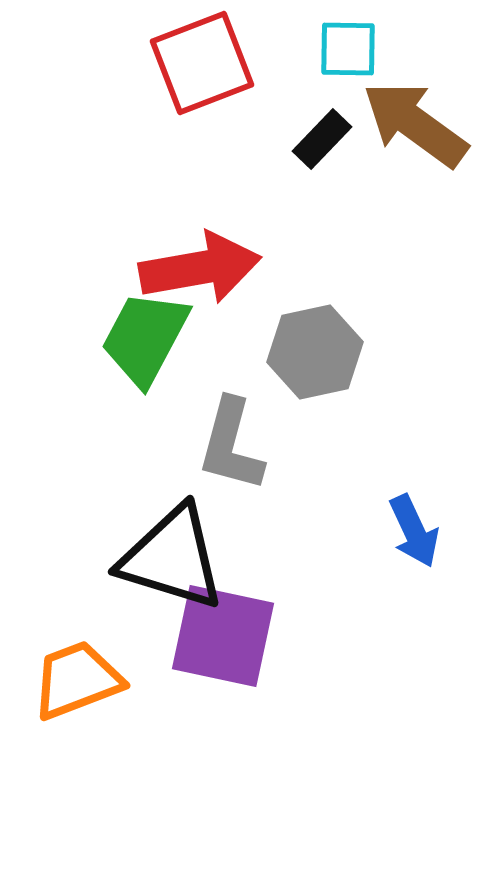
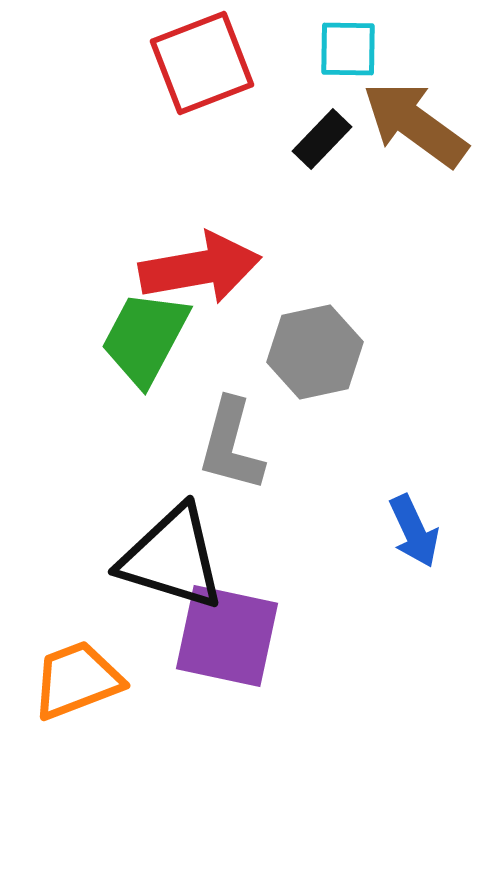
purple square: moved 4 px right
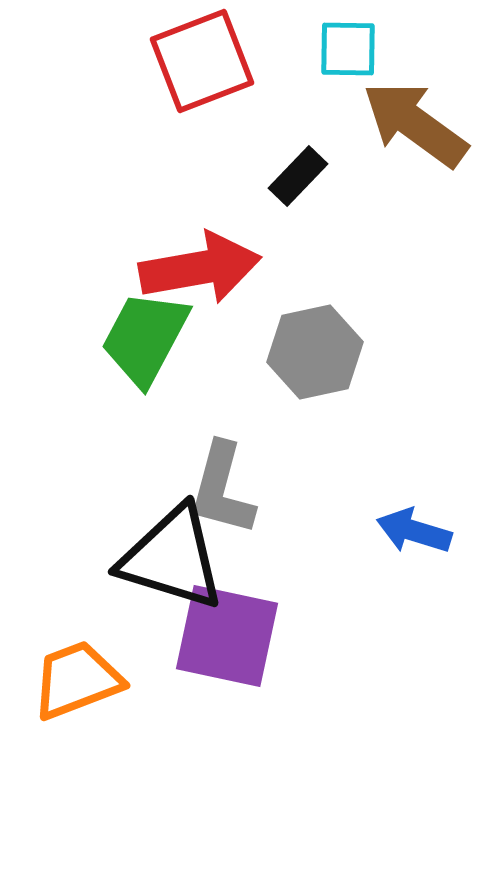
red square: moved 2 px up
black rectangle: moved 24 px left, 37 px down
gray L-shape: moved 9 px left, 44 px down
blue arrow: rotated 132 degrees clockwise
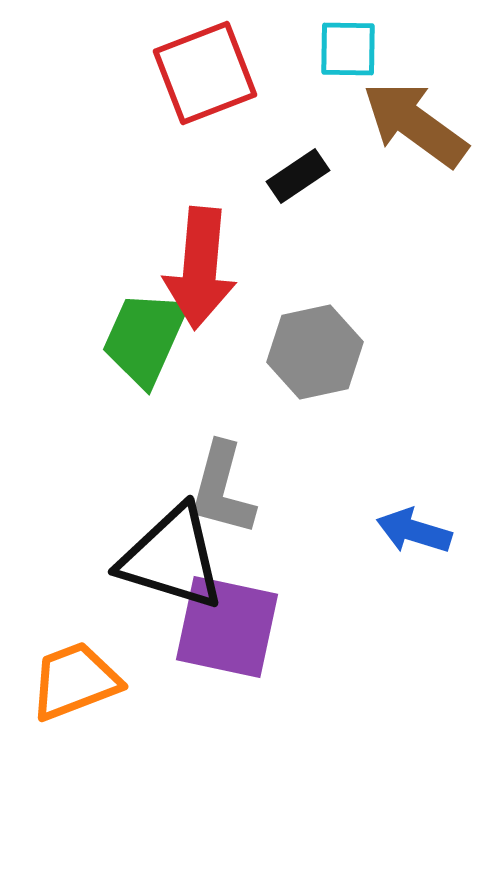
red square: moved 3 px right, 12 px down
black rectangle: rotated 12 degrees clockwise
red arrow: rotated 105 degrees clockwise
green trapezoid: rotated 4 degrees counterclockwise
purple square: moved 9 px up
orange trapezoid: moved 2 px left, 1 px down
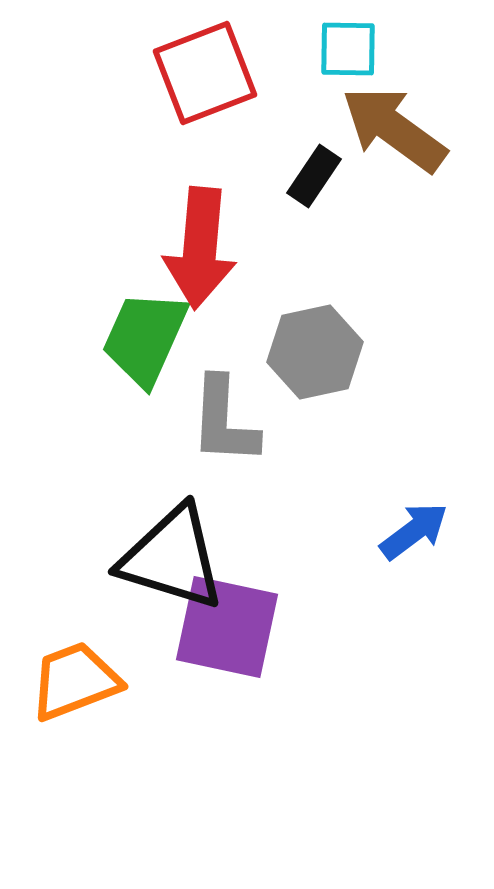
brown arrow: moved 21 px left, 5 px down
black rectangle: moved 16 px right; rotated 22 degrees counterclockwise
red arrow: moved 20 px up
gray L-shape: moved 2 px right, 68 px up; rotated 12 degrees counterclockwise
blue arrow: rotated 126 degrees clockwise
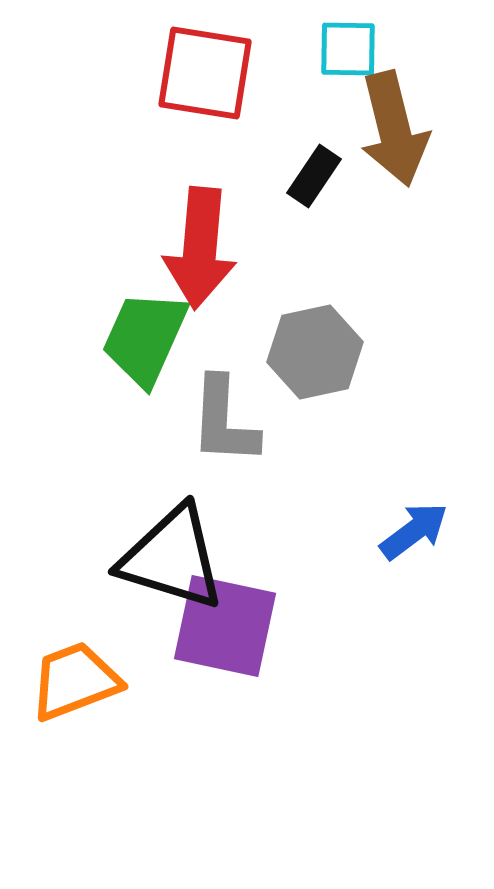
red square: rotated 30 degrees clockwise
brown arrow: rotated 140 degrees counterclockwise
purple square: moved 2 px left, 1 px up
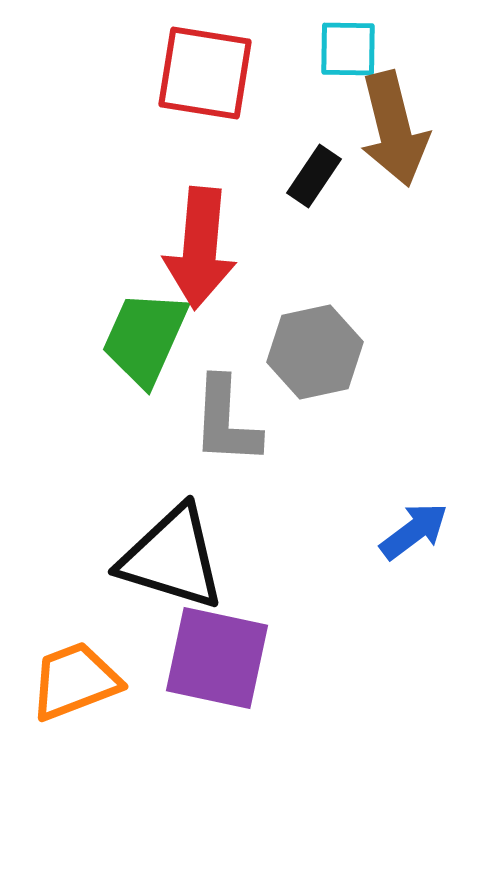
gray L-shape: moved 2 px right
purple square: moved 8 px left, 32 px down
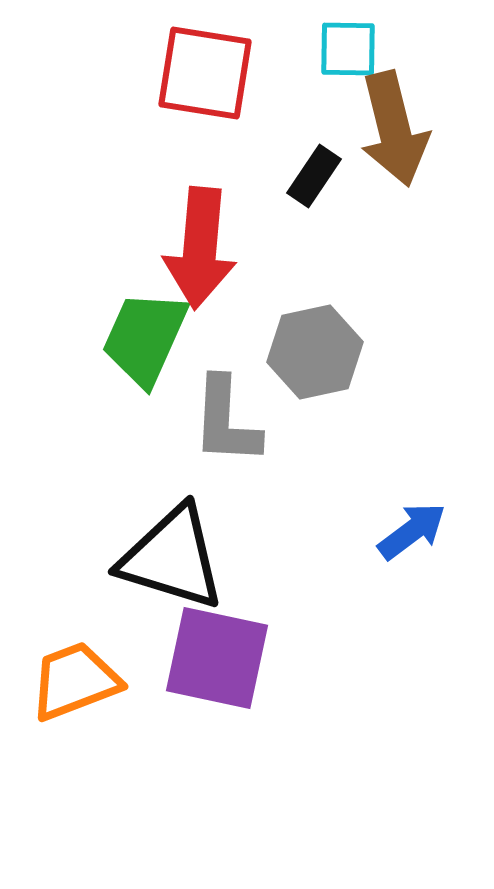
blue arrow: moved 2 px left
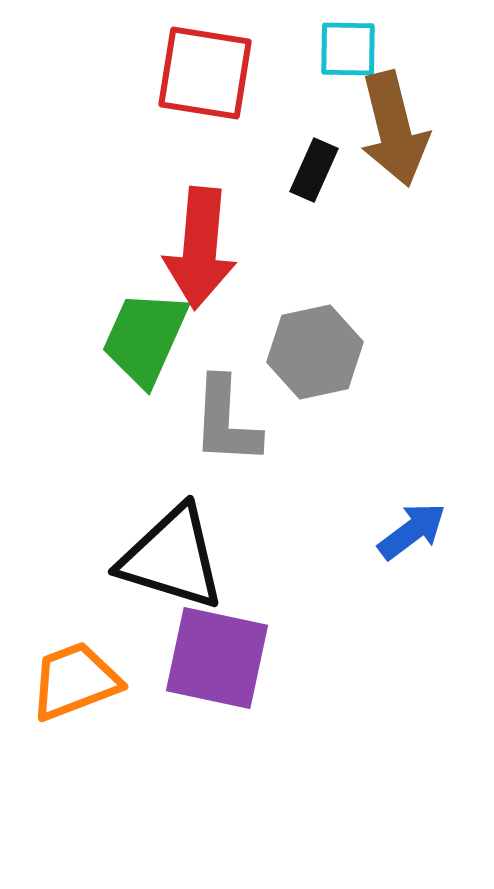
black rectangle: moved 6 px up; rotated 10 degrees counterclockwise
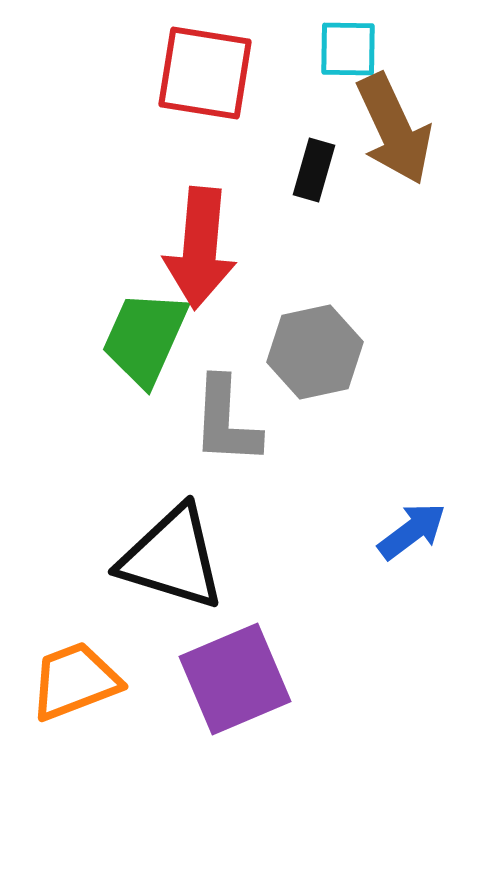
brown arrow: rotated 11 degrees counterclockwise
black rectangle: rotated 8 degrees counterclockwise
purple square: moved 18 px right, 21 px down; rotated 35 degrees counterclockwise
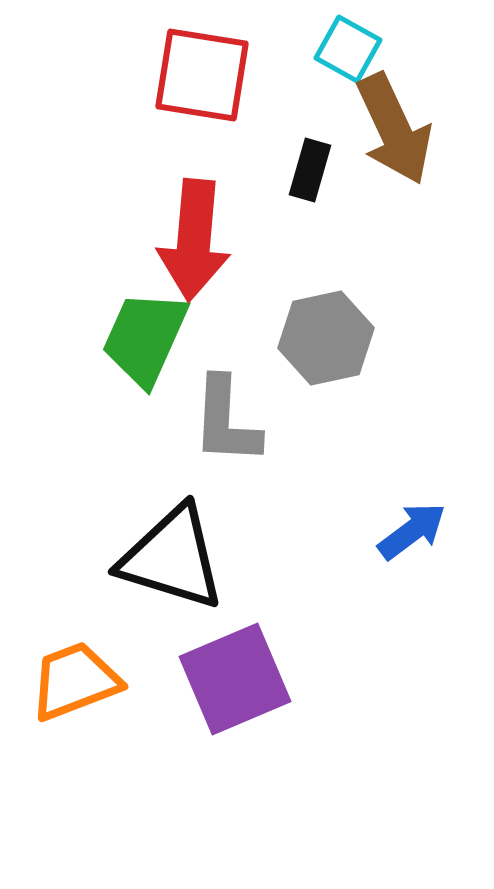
cyan square: rotated 28 degrees clockwise
red square: moved 3 px left, 2 px down
black rectangle: moved 4 px left
red arrow: moved 6 px left, 8 px up
gray hexagon: moved 11 px right, 14 px up
